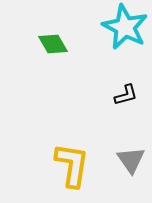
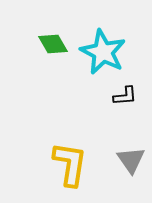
cyan star: moved 22 px left, 25 px down
black L-shape: moved 1 px left, 1 px down; rotated 10 degrees clockwise
yellow L-shape: moved 2 px left, 1 px up
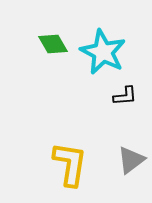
gray triangle: rotated 28 degrees clockwise
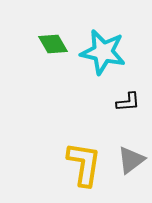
cyan star: rotated 15 degrees counterclockwise
black L-shape: moved 3 px right, 6 px down
yellow L-shape: moved 14 px right
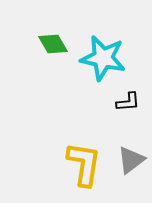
cyan star: moved 6 px down
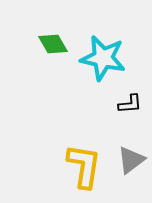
black L-shape: moved 2 px right, 2 px down
yellow L-shape: moved 2 px down
